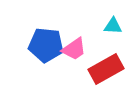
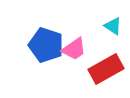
cyan triangle: rotated 30 degrees clockwise
blue pentagon: rotated 12 degrees clockwise
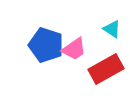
cyan triangle: moved 1 px left, 3 px down
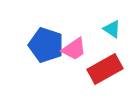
red rectangle: moved 1 px left
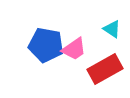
blue pentagon: rotated 8 degrees counterclockwise
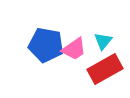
cyan triangle: moved 9 px left, 12 px down; rotated 36 degrees clockwise
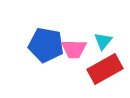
pink trapezoid: rotated 36 degrees clockwise
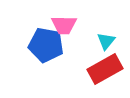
cyan triangle: moved 3 px right
pink trapezoid: moved 10 px left, 24 px up
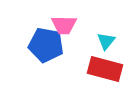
red rectangle: rotated 44 degrees clockwise
